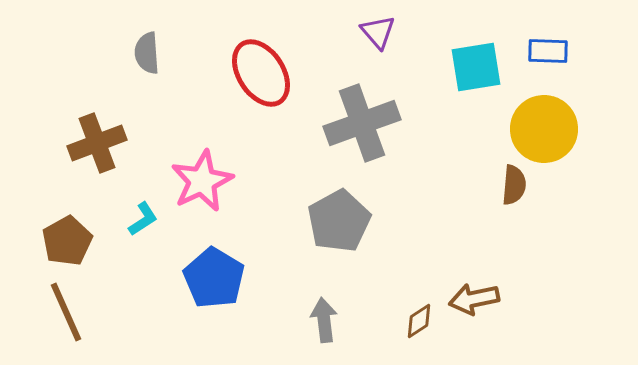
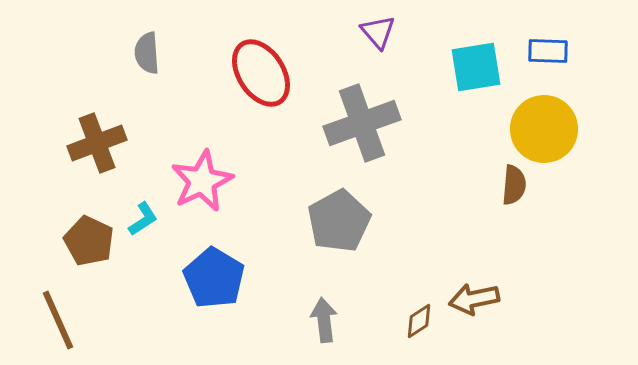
brown pentagon: moved 22 px right; rotated 18 degrees counterclockwise
brown line: moved 8 px left, 8 px down
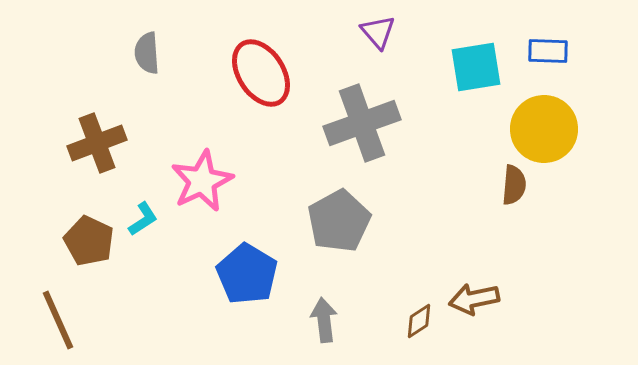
blue pentagon: moved 33 px right, 4 px up
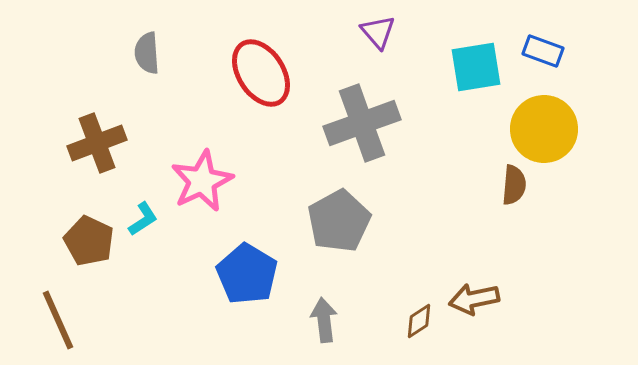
blue rectangle: moved 5 px left; rotated 18 degrees clockwise
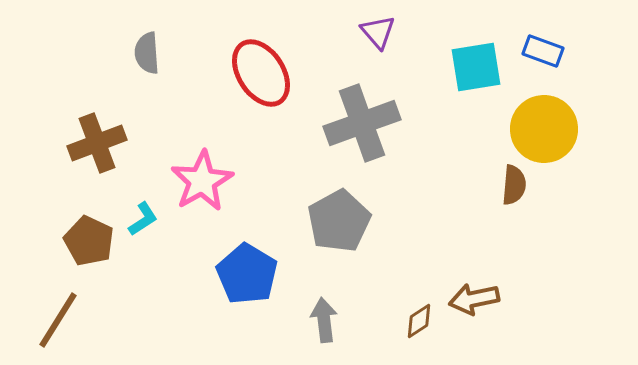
pink star: rotated 4 degrees counterclockwise
brown line: rotated 56 degrees clockwise
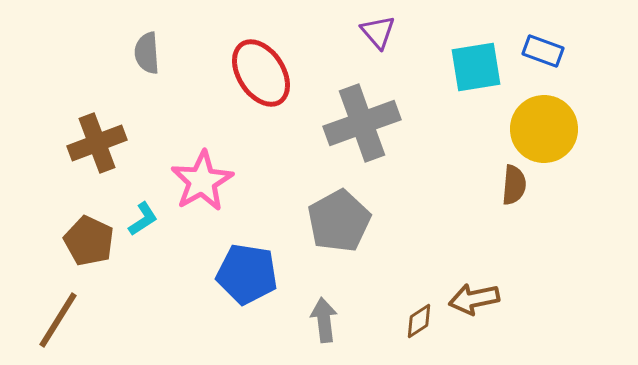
blue pentagon: rotated 22 degrees counterclockwise
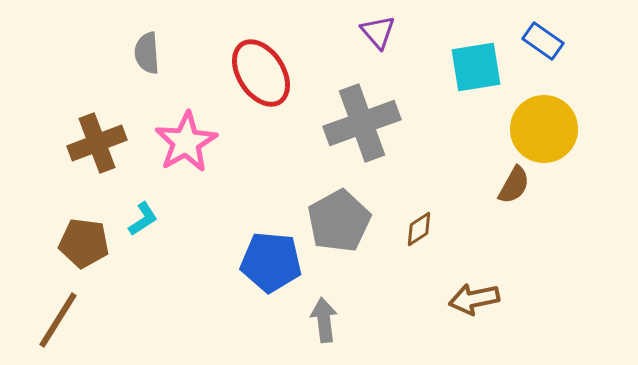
blue rectangle: moved 10 px up; rotated 15 degrees clockwise
pink star: moved 16 px left, 39 px up
brown semicircle: rotated 24 degrees clockwise
brown pentagon: moved 5 px left, 2 px down; rotated 18 degrees counterclockwise
blue pentagon: moved 24 px right, 12 px up; rotated 4 degrees counterclockwise
brown diamond: moved 92 px up
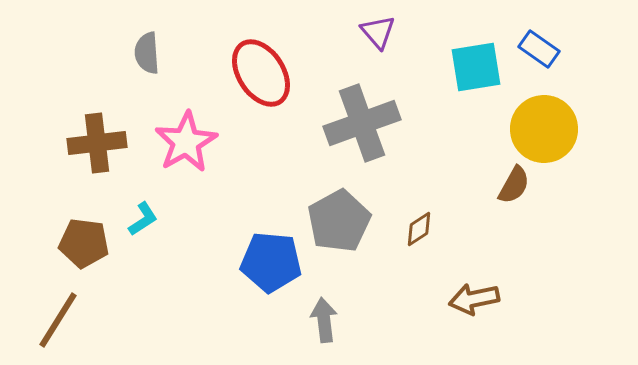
blue rectangle: moved 4 px left, 8 px down
brown cross: rotated 14 degrees clockwise
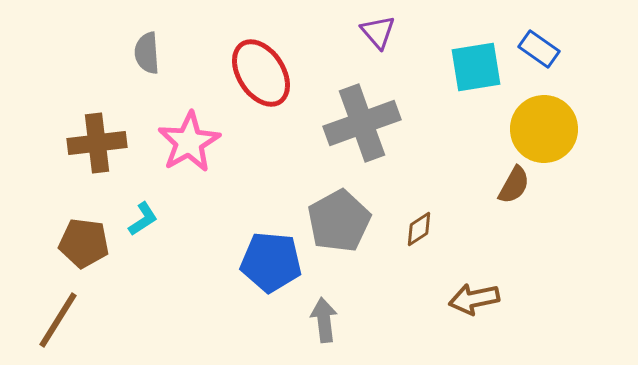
pink star: moved 3 px right
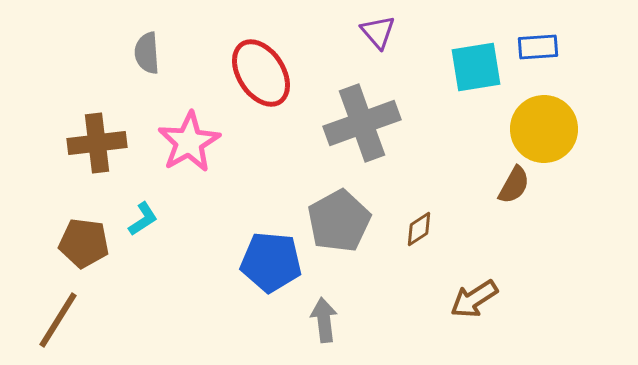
blue rectangle: moved 1 px left, 2 px up; rotated 39 degrees counterclockwise
brown arrow: rotated 21 degrees counterclockwise
